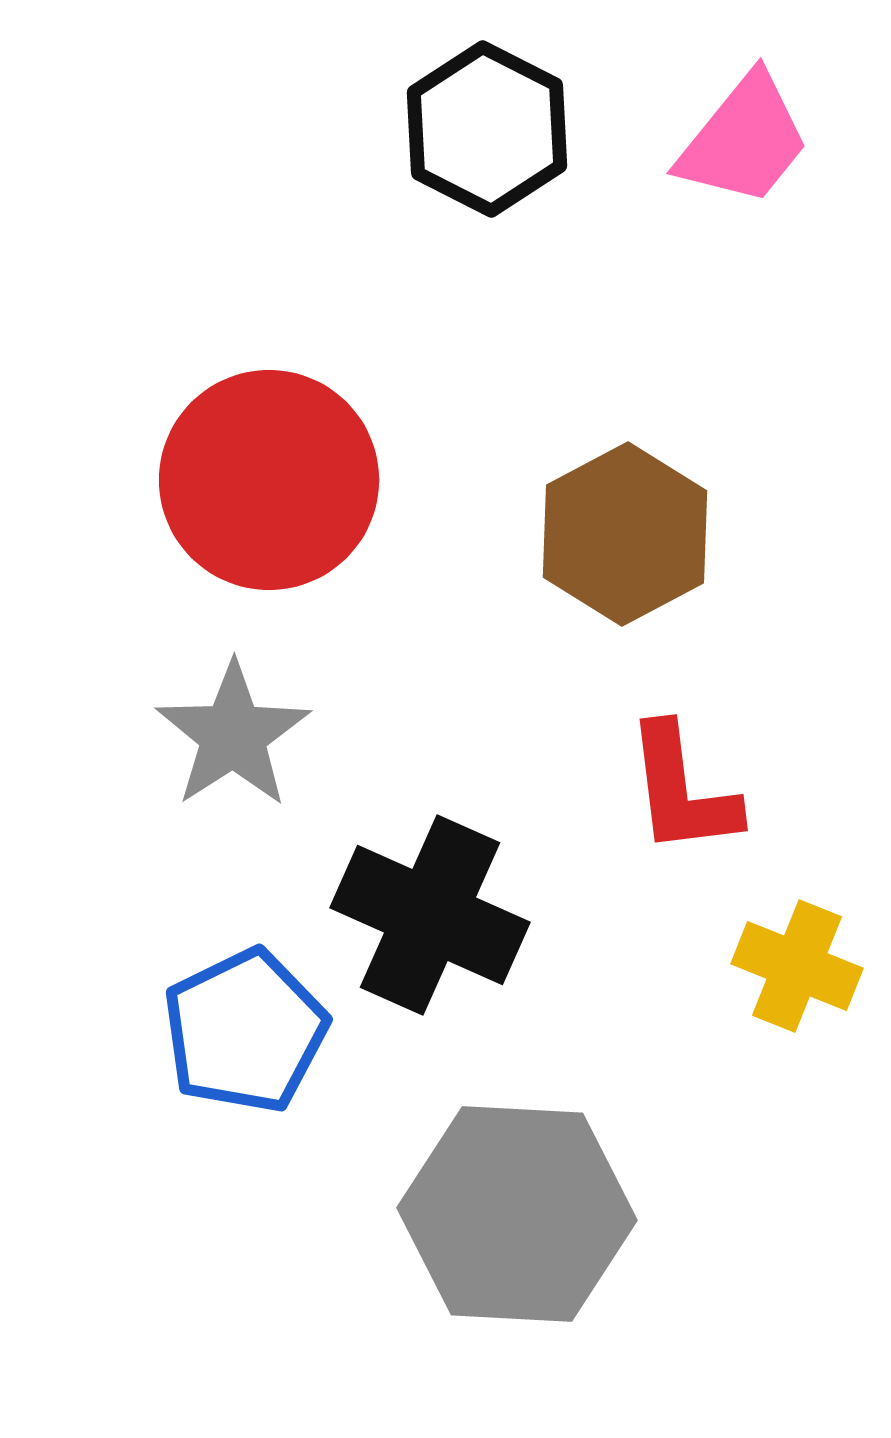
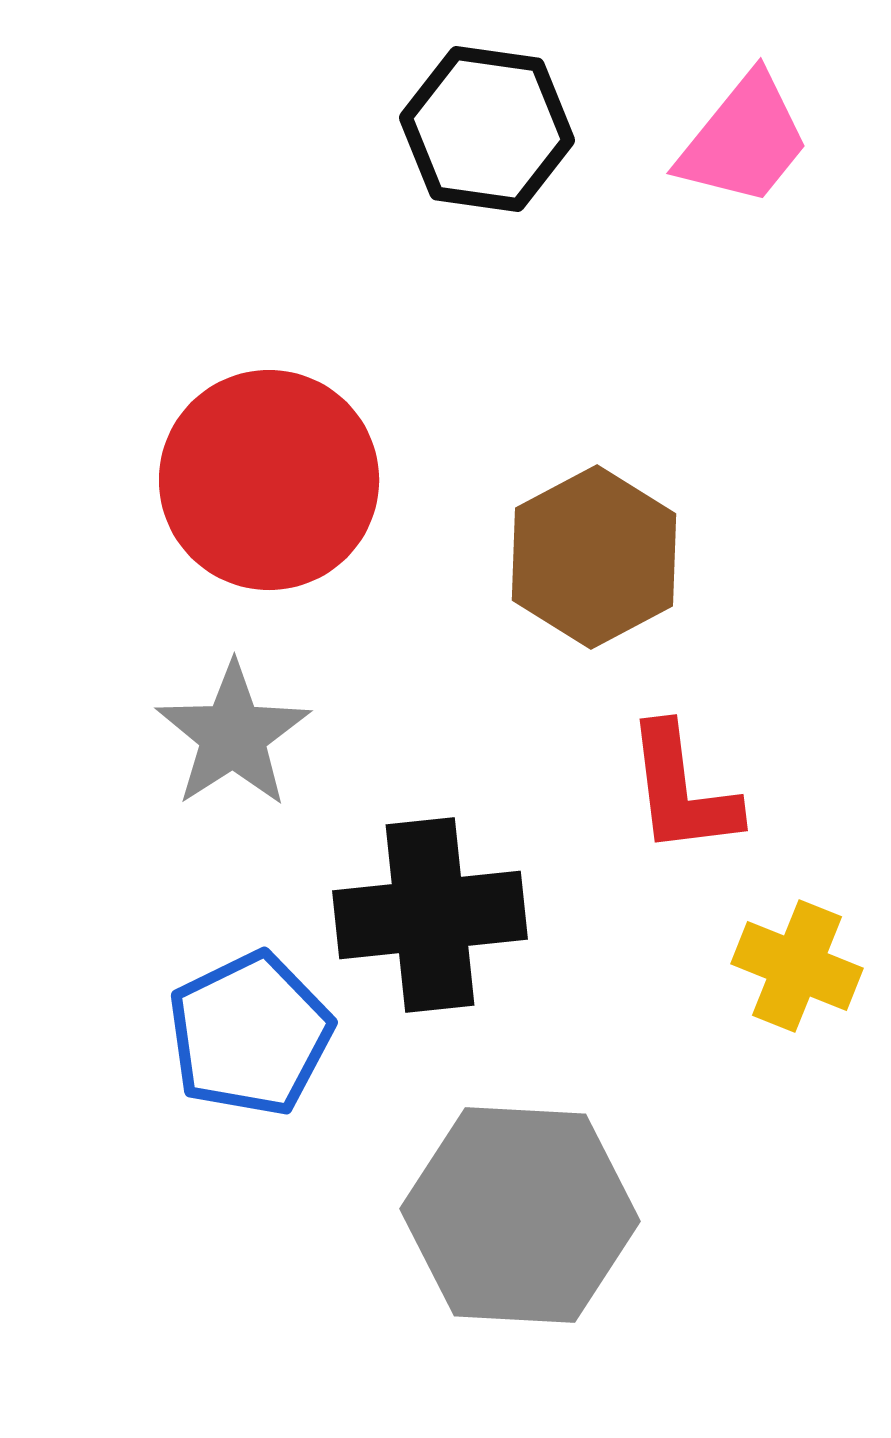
black hexagon: rotated 19 degrees counterclockwise
brown hexagon: moved 31 px left, 23 px down
black cross: rotated 30 degrees counterclockwise
blue pentagon: moved 5 px right, 3 px down
gray hexagon: moved 3 px right, 1 px down
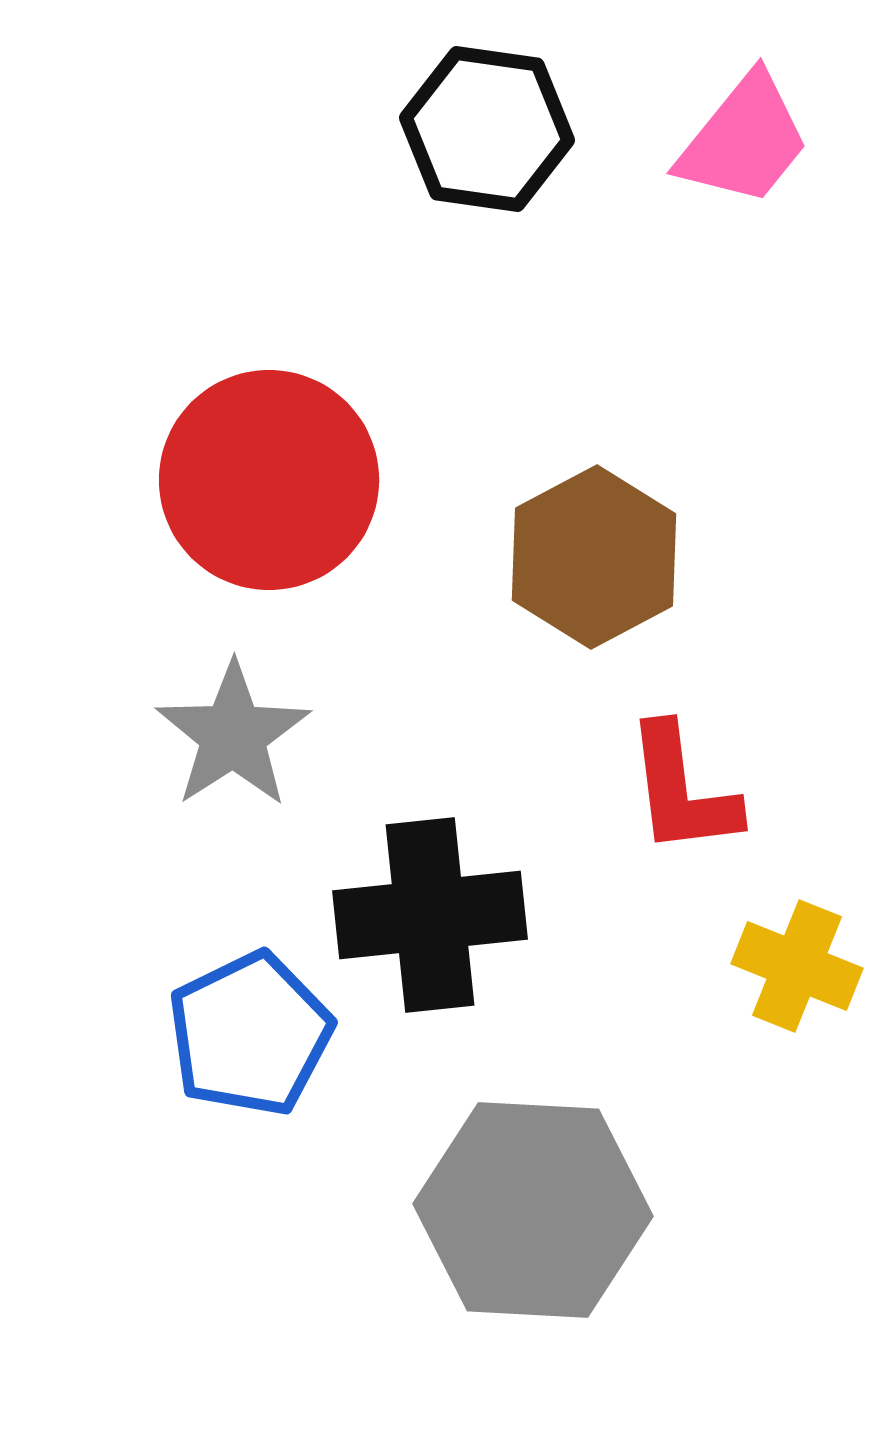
gray hexagon: moved 13 px right, 5 px up
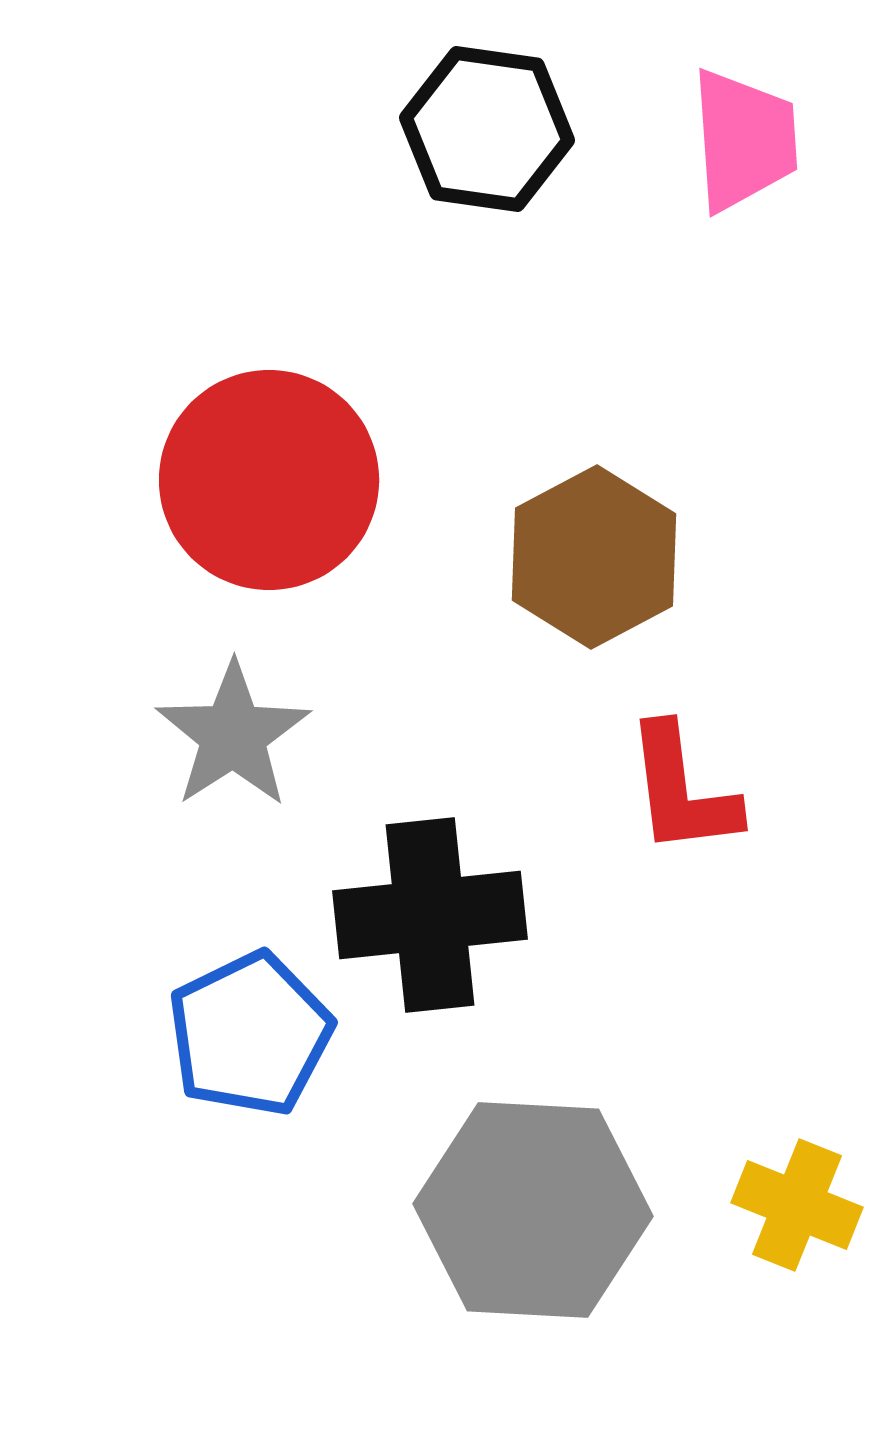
pink trapezoid: rotated 43 degrees counterclockwise
yellow cross: moved 239 px down
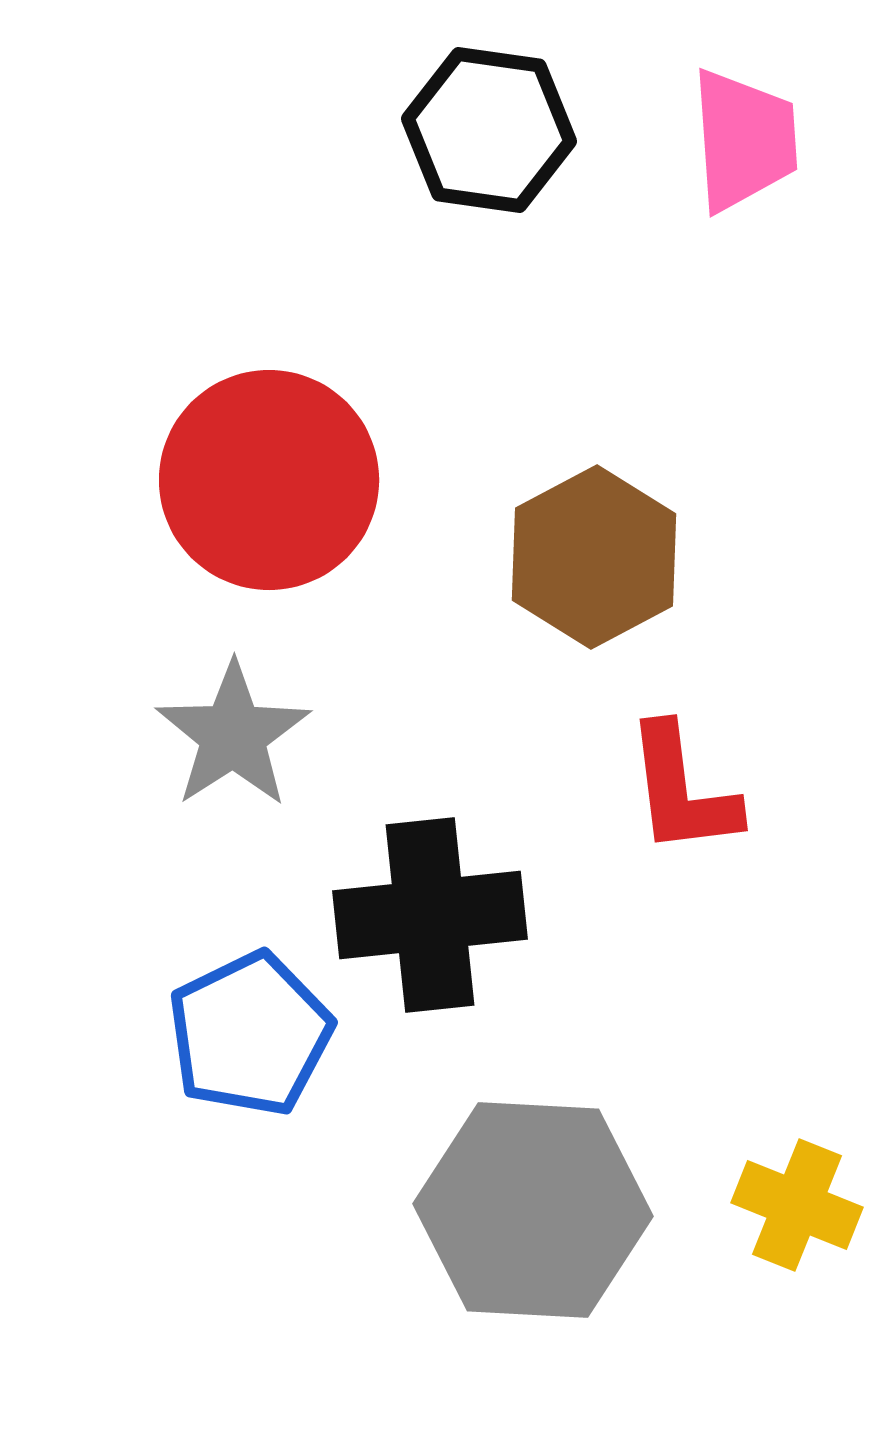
black hexagon: moved 2 px right, 1 px down
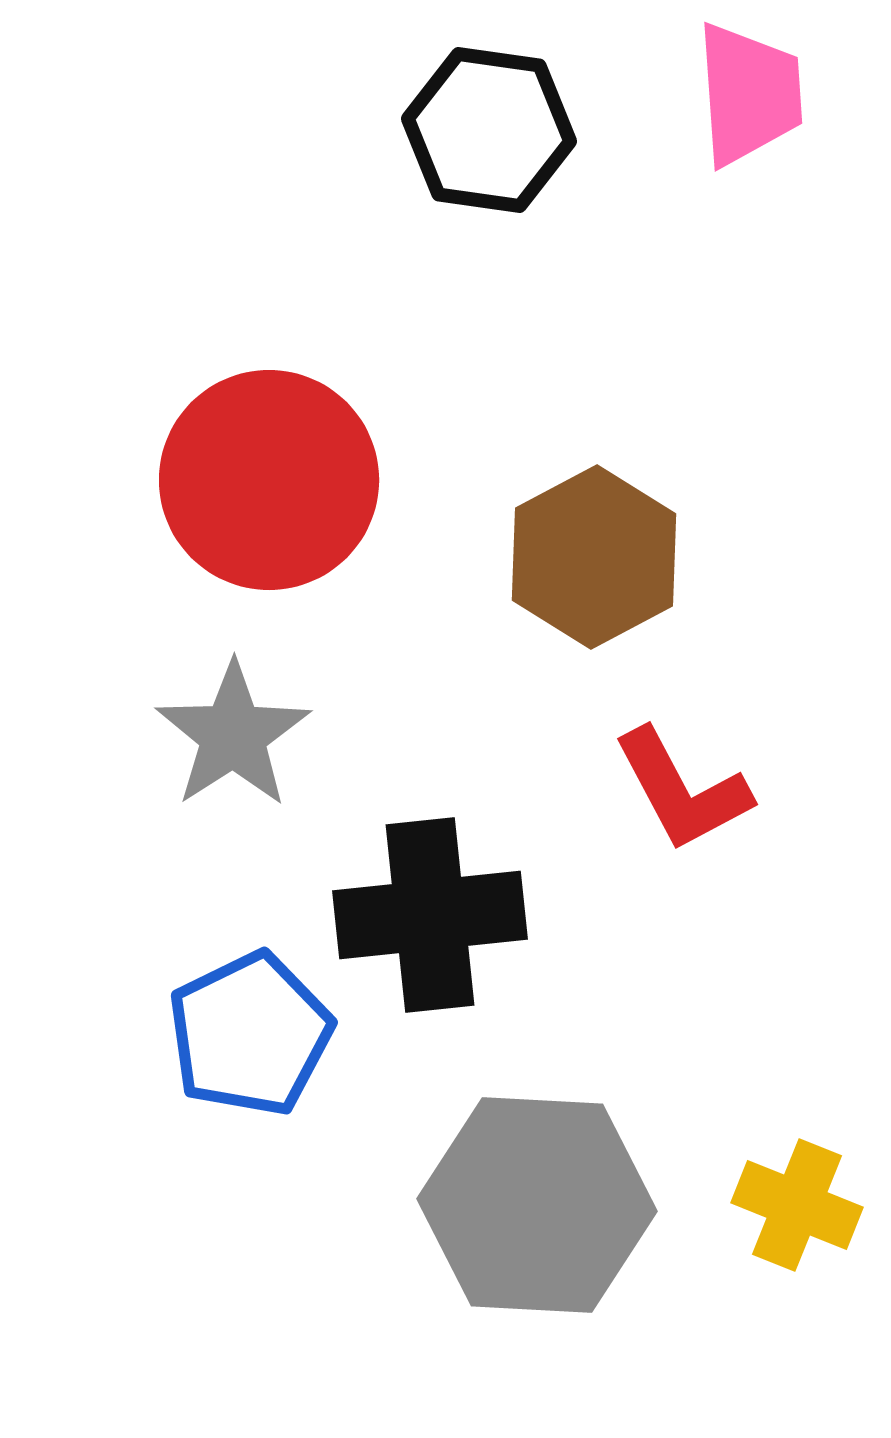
pink trapezoid: moved 5 px right, 46 px up
red L-shape: rotated 21 degrees counterclockwise
gray hexagon: moved 4 px right, 5 px up
